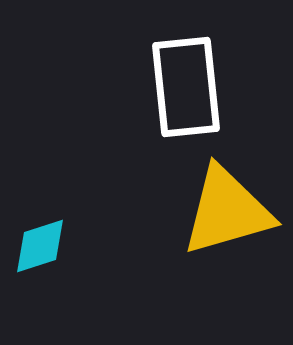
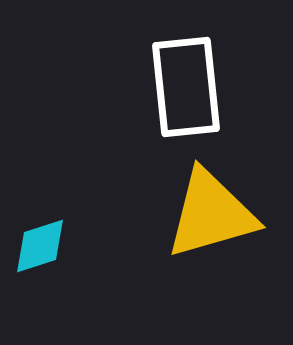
yellow triangle: moved 16 px left, 3 px down
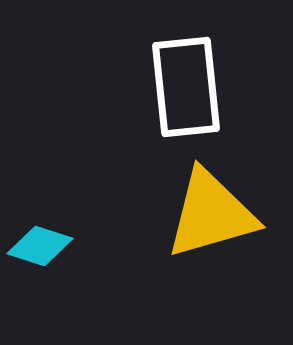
cyan diamond: rotated 36 degrees clockwise
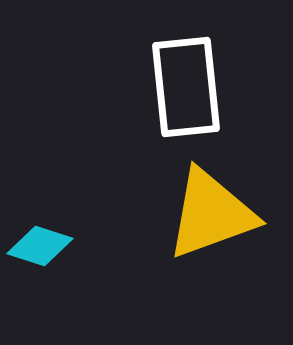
yellow triangle: rotated 4 degrees counterclockwise
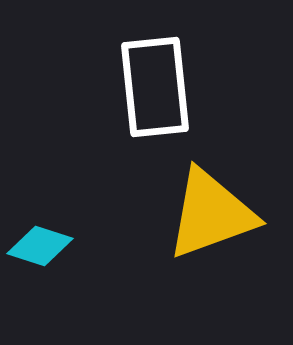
white rectangle: moved 31 px left
